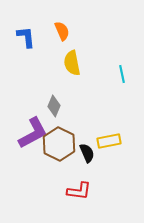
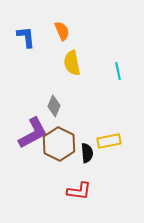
cyan line: moved 4 px left, 3 px up
black semicircle: rotated 18 degrees clockwise
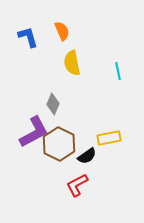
blue L-shape: moved 2 px right; rotated 10 degrees counterclockwise
gray diamond: moved 1 px left, 2 px up
purple L-shape: moved 1 px right, 1 px up
yellow rectangle: moved 3 px up
black semicircle: moved 3 px down; rotated 60 degrees clockwise
red L-shape: moved 2 px left, 6 px up; rotated 145 degrees clockwise
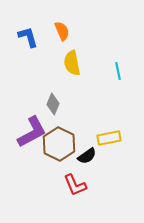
purple L-shape: moved 2 px left
red L-shape: moved 2 px left; rotated 85 degrees counterclockwise
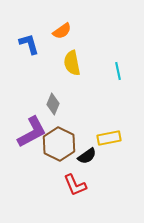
orange semicircle: rotated 78 degrees clockwise
blue L-shape: moved 1 px right, 7 px down
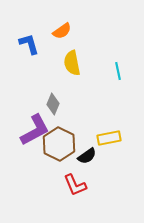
purple L-shape: moved 3 px right, 2 px up
